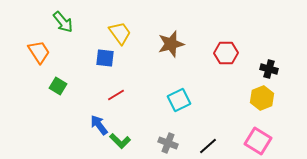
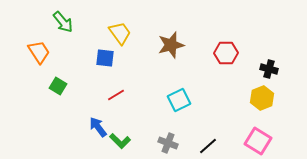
brown star: moved 1 px down
blue arrow: moved 1 px left, 2 px down
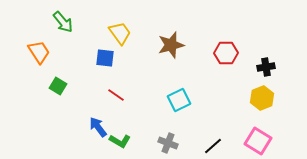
black cross: moved 3 px left, 2 px up; rotated 24 degrees counterclockwise
red line: rotated 66 degrees clockwise
green L-shape: rotated 15 degrees counterclockwise
black line: moved 5 px right
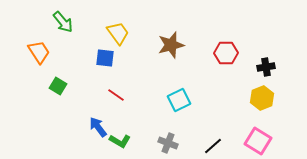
yellow trapezoid: moved 2 px left
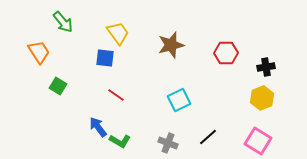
black line: moved 5 px left, 9 px up
